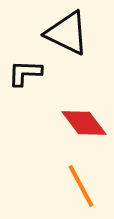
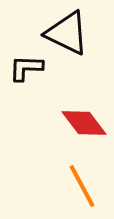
black L-shape: moved 1 px right, 5 px up
orange line: moved 1 px right
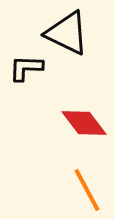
orange line: moved 5 px right, 4 px down
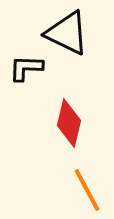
red diamond: moved 15 px left; rotated 51 degrees clockwise
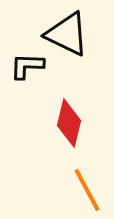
black triangle: moved 1 px down
black L-shape: moved 1 px right, 2 px up
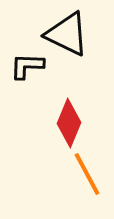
red diamond: rotated 9 degrees clockwise
orange line: moved 16 px up
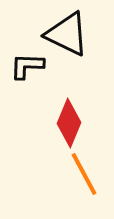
orange line: moved 3 px left
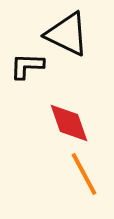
red diamond: rotated 42 degrees counterclockwise
